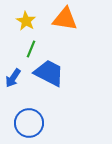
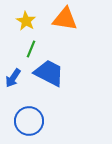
blue circle: moved 2 px up
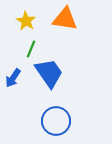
blue trapezoid: rotated 28 degrees clockwise
blue circle: moved 27 px right
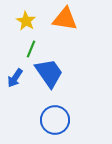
blue arrow: moved 2 px right
blue circle: moved 1 px left, 1 px up
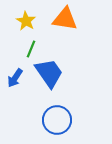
blue circle: moved 2 px right
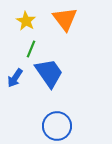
orange triangle: rotated 44 degrees clockwise
blue circle: moved 6 px down
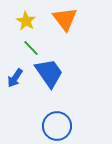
green line: moved 1 px up; rotated 66 degrees counterclockwise
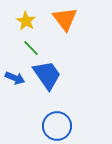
blue trapezoid: moved 2 px left, 2 px down
blue arrow: rotated 102 degrees counterclockwise
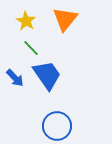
orange triangle: rotated 16 degrees clockwise
blue arrow: rotated 24 degrees clockwise
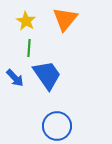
green line: moved 2 px left; rotated 48 degrees clockwise
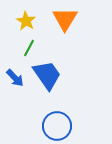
orange triangle: rotated 8 degrees counterclockwise
green line: rotated 24 degrees clockwise
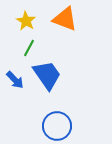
orange triangle: rotated 40 degrees counterclockwise
blue arrow: moved 2 px down
